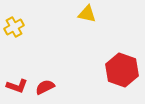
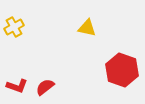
yellow triangle: moved 14 px down
red semicircle: rotated 12 degrees counterclockwise
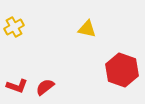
yellow triangle: moved 1 px down
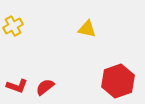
yellow cross: moved 1 px left, 1 px up
red hexagon: moved 4 px left, 11 px down; rotated 20 degrees clockwise
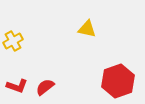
yellow cross: moved 15 px down
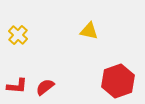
yellow triangle: moved 2 px right, 2 px down
yellow cross: moved 5 px right, 6 px up; rotated 18 degrees counterclockwise
red L-shape: rotated 15 degrees counterclockwise
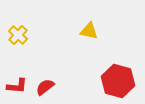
red hexagon: rotated 24 degrees counterclockwise
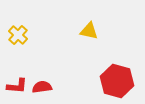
red hexagon: moved 1 px left
red semicircle: moved 3 px left; rotated 30 degrees clockwise
